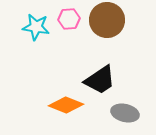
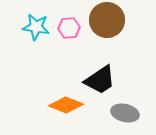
pink hexagon: moved 9 px down
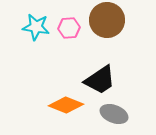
gray ellipse: moved 11 px left, 1 px down; rotated 8 degrees clockwise
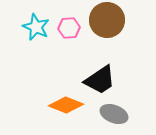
cyan star: rotated 16 degrees clockwise
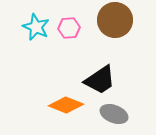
brown circle: moved 8 px right
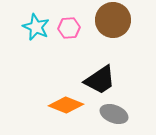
brown circle: moved 2 px left
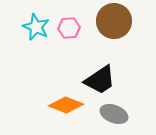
brown circle: moved 1 px right, 1 px down
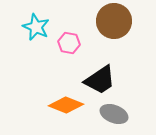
pink hexagon: moved 15 px down; rotated 15 degrees clockwise
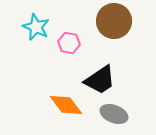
orange diamond: rotated 32 degrees clockwise
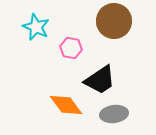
pink hexagon: moved 2 px right, 5 px down
gray ellipse: rotated 28 degrees counterclockwise
